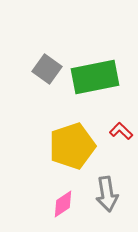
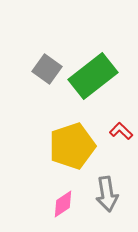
green rectangle: moved 2 px left, 1 px up; rotated 27 degrees counterclockwise
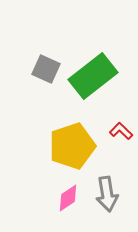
gray square: moved 1 px left; rotated 12 degrees counterclockwise
pink diamond: moved 5 px right, 6 px up
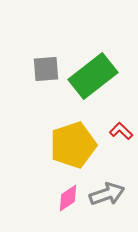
gray square: rotated 28 degrees counterclockwise
yellow pentagon: moved 1 px right, 1 px up
gray arrow: rotated 100 degrees counterclockwise
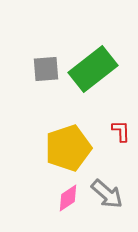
green rectangle: moved 7 px up
red L-shape: rotated 45 degrees clockwise
yellow pentagon: moved 5 px left, 3 px down
gray arrow: rotated 60 degrees clockwise
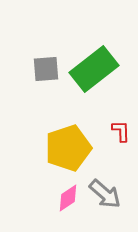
green rectangle: moved 1 px right
gray arrow: moved 2 px left
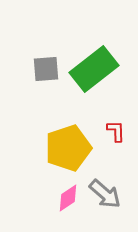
red L-shape: moved 5 px left
